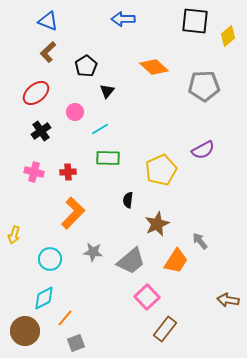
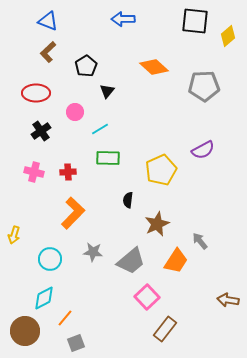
red ellipse: rotated 40 degrees clockwise
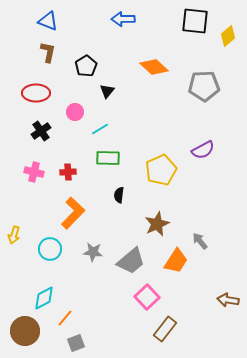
brown L-shape: rotated 145 degrees clockwise
black semicircle: moved 9 px left, 5 px up
cyan circle: moved 10 px up
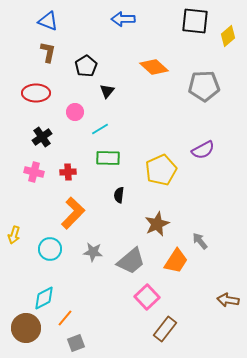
black cross: moved 1 px right, 6 px down
brown circle: moved 1 px right, 3 px up
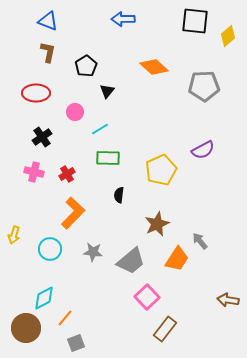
red cross: moved 1 px left, 2 px down; rotated 28 degrees counterclockwise
orange trapezoid: moved 1 px right, 2 px up
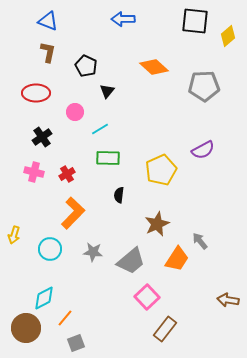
black pentagon: rotated 15 degrees counterclockwise
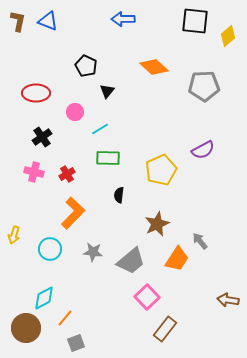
brown L-shape: moved 30 px left, 31 px up
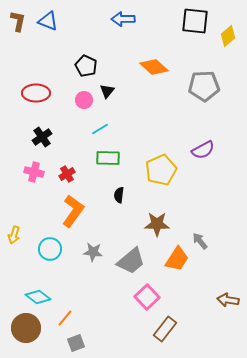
pink circle: moved 9 px right, 12 px up
orange L-shape: moved 2 px up; rotated 8 degrees counterclockwise
brown star: rotated 25 degrees clockwise
cyan diamond: moved 6 px left, 1 px up; rotated 65 degrees clockwise
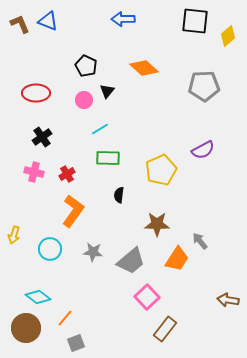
brown L-shape: moved 2 px right, 3 px down; rotated 35 degrees counterclockwise
orange diamond: moved 10 px left, 1 px down
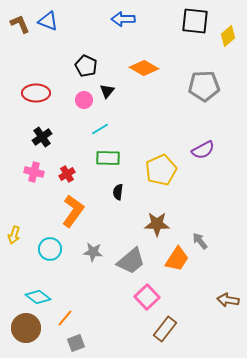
orange diamond: rotated 12 degrees counterclockwise
black semicircle: moved 1 px left, 3 px up
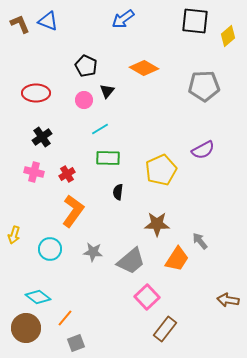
blue arrow: rotated 35 degrees counterclockwise
